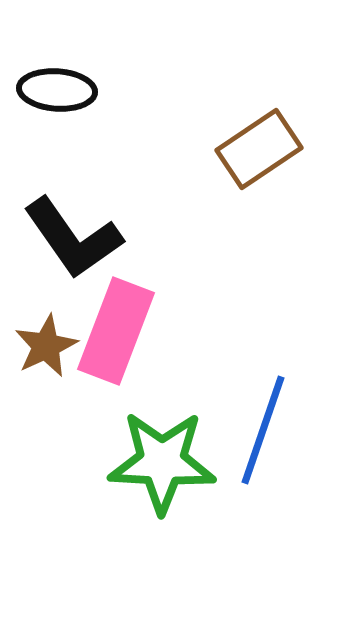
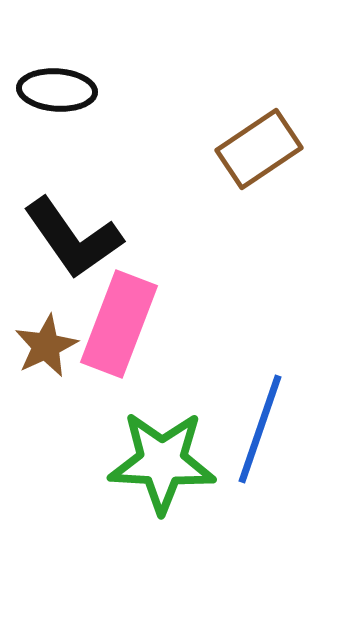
pink rectangle: moved 3 px right, 7 px up
blue line: moved 3 px left, 1 px up
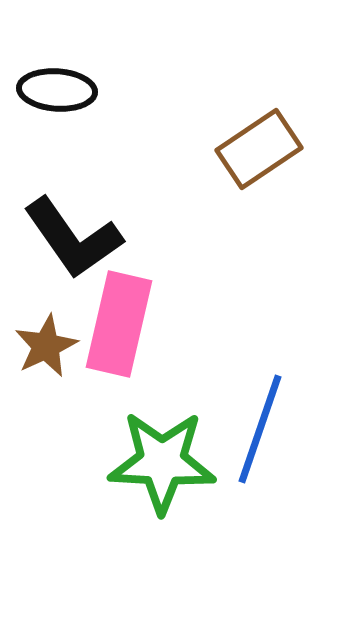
pink rectangle: rotated 8 degrees counterclockwise
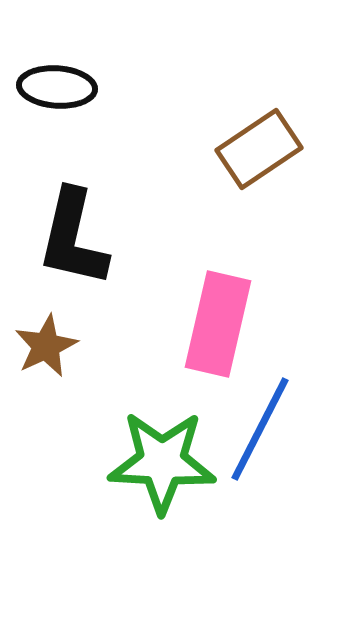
black ellipse: moved 3 px up
black L-shape: rotated 48 degrees clockwise
pink rectangle: moved 99 px right
blue line: rotated 8 degrees clockwise
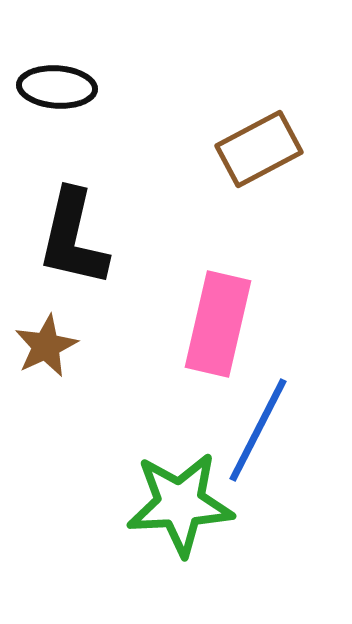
brown rectangle: rotated 6 degrees clockwise
blue line: moved 2 px left, 1 px down
green star: moved 18 px right, 42 px down; rotated 6 degrees counterclockwise
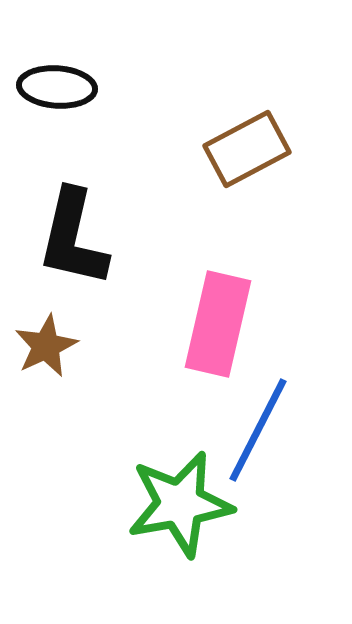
brown rectangle: moved 12 px left
green star: rotated 7 degrees counterclockwise
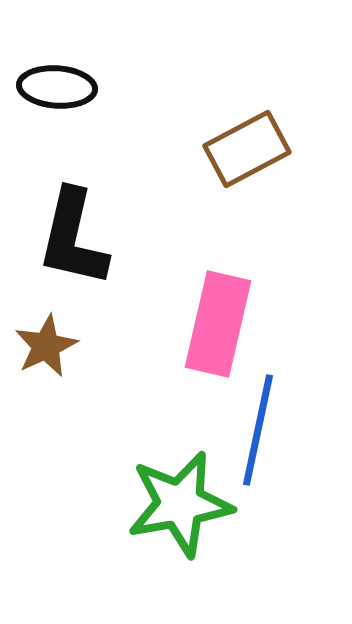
blue line: rotated 15 degrees counterclockwise
